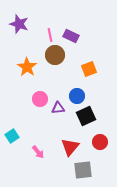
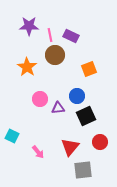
purple star: moved 10 px right, 2 px down; rotated 18 degrees counterclockwise
cyan square: rotated 32 degrees counterclockwise
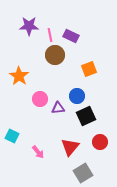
orange star: moved 8 px left, 9 px down
gray square: moved 3 px down; rotated 24 degrees counterclockwise
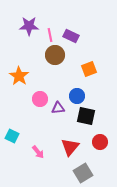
black square: rotated 36 degrees clockwise
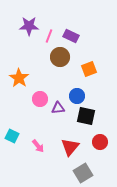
pink line: moved 1 px left, 1 px down; rotated 32 degrees clockwise
brown circle: moved 5 px right, 2 px down
orange star: moved 2 px down
pink arrow: moved 6 px up
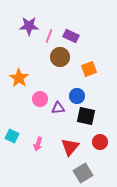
pink arrow: moved 2 px up; rotated 56 degrees clockwise
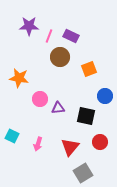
orange star: rotated 24 degrees counterclockwise
blue circle: moved 28 px right
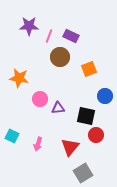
red circle: moved 4 px left, 7 px up
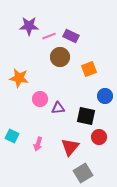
pink line: rotated 48 degrees clockwise
red circle: moved 3 px right, 2 px down
